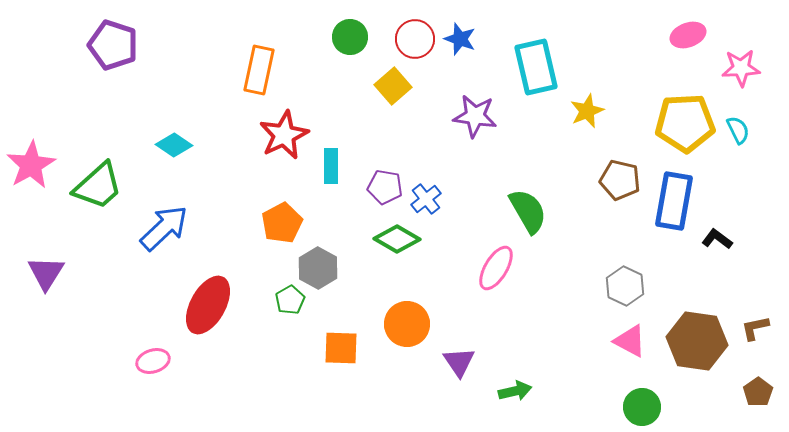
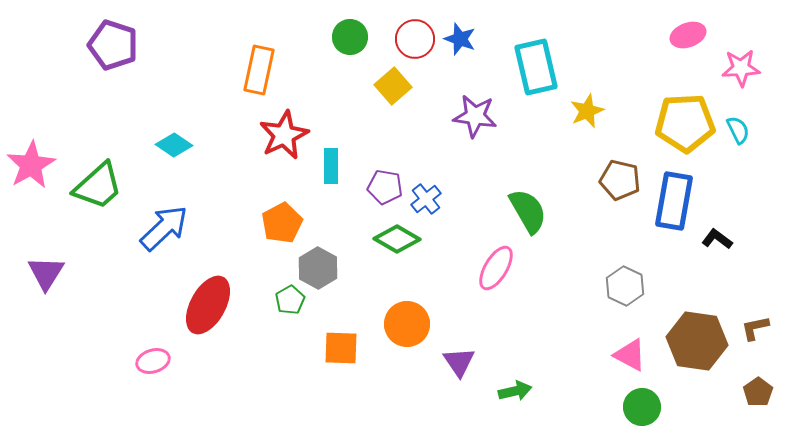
pink triangle at (630, 341): moved 14 px down
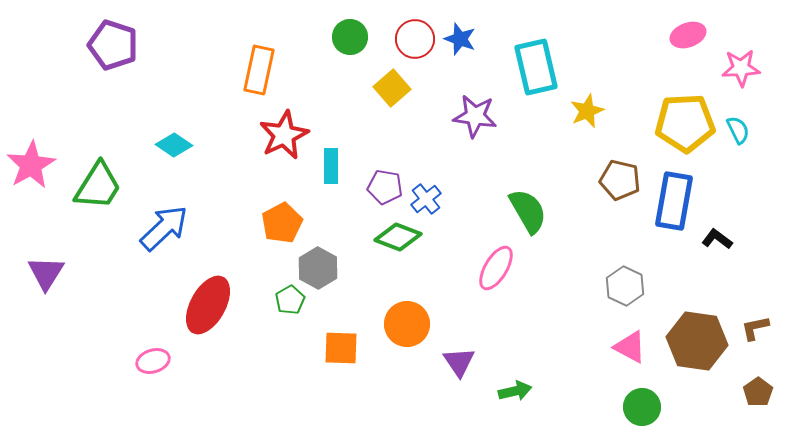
yellow square at (393, 86): moved 1 px left, 2 px down
green trapezoid at (98, 186): rotated 16 degrees counterclockwise
green diamond at (397, 239): moved 1 px right, 2 px up; rotated 9 degrees counterclockwise
pink triangle at (630, 355): moved 8 px up
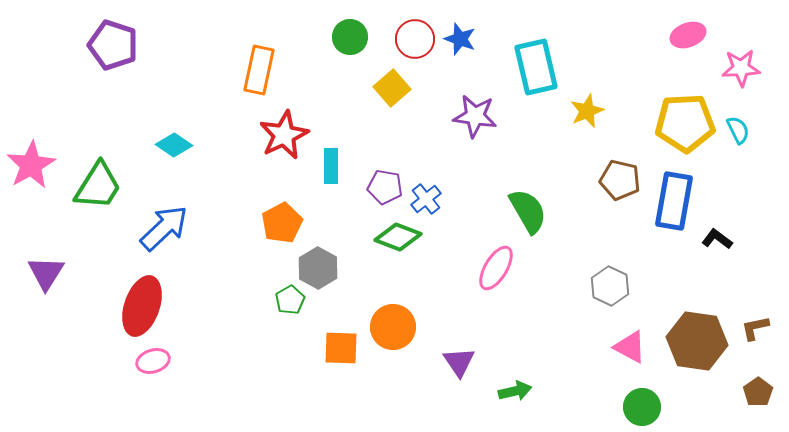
gray hexagon at (625, 286): moved 15 px left
red ellipse at (208, 305): moved 66 px left, 1 px down; rotated 10 degrees counterclockwise
orange circle at (407, 324): moved 14 px left, 3 px down
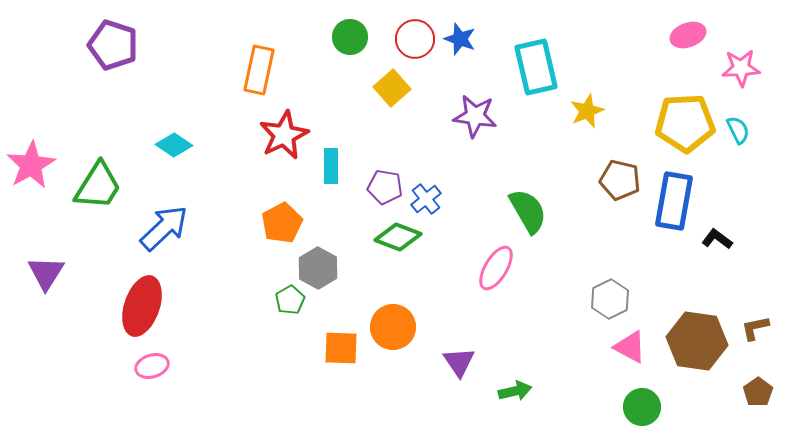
gray hexagon at (610, 286): moved 13 px down; rotated 9 degrees clockwise
pink ellipse at (153, 361): moved 1 px left, 5 px down
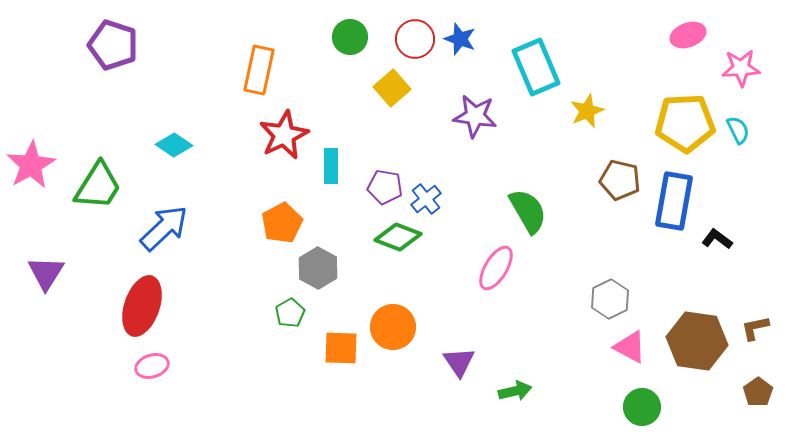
cyan rectangle at (536, 67): rotated 10 degrees counterclockwise
green pentagon at (290, 300): moved 13 px down
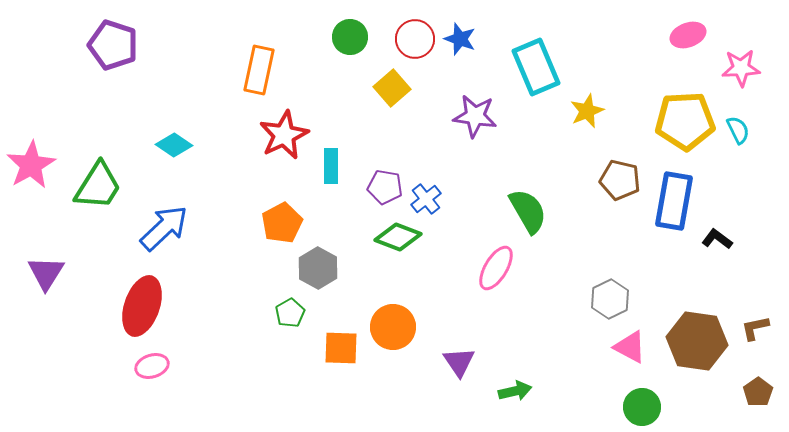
yellow pentagon at (685, 123): moved 2 px up
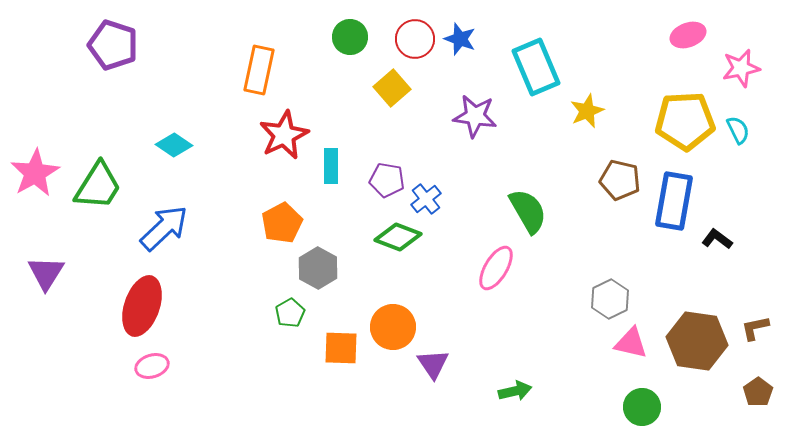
pink star at (741, 68): rotated 9 degrees counterclockwise
pink star at (31, 165): moved 4 px right, 8 px down
purple pentagon at (385, 187): moved 2 px right, 7 px up
pink triangle at (630, 347): moved 1 px right, 4 px up; rotated 15 degrees counterclockwise
purple triangle at (459, 362): moved 26 px left, 2 px down
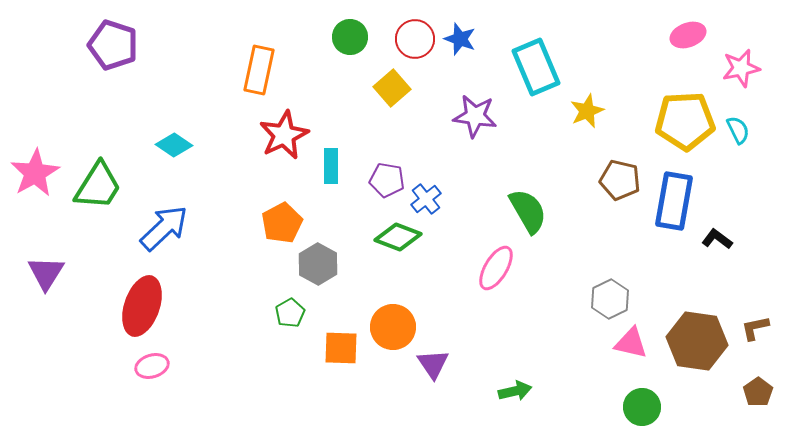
gray hexagon at (318, 268): moved 4 px up
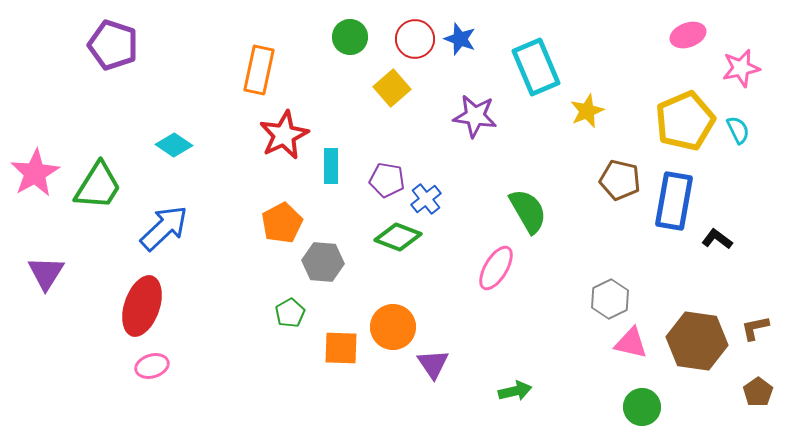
yellow pentagon at (685, 121): rotated 20 degrees counterclockwise
gray hexagon at (318, 264): moved 5 px right, 2 px up; rotated 24 degrees counterclockwise
